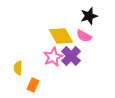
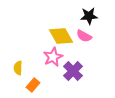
black star: rotated 12 degrees clockwise
purple cross: moved 2 px right, 15 px down
orange rectangle: rotated 16 degrees clockwise
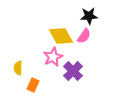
pink semicircle: rotated 84 degrees counterclockwise
orange rectangle: rotated 16 degrees counterclockwise
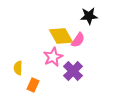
pink semicircle: moved 6 px left, 4 px down
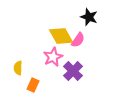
black star: moved 1 px down; rotated 24 degrees clockwise
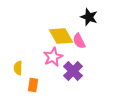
pink semicircle: moved 1 px right, 1 px down; rotated 119 degrees clockwise
orange rectangle: rotated 16 degrees counterclockwise
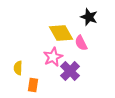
yellow diamond: moved 3 px up
pink semicircle: moved 2 px right, 2 px down
purple cross: moved 3 px left
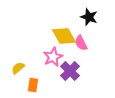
yellow diamond: moved 3 px right, 3 px down
yellow semicircle: rotated 48 degrees clockwise
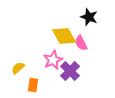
pink star: moved 3 px down
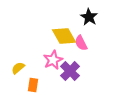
black star: rotated 12 degrees clockwise
